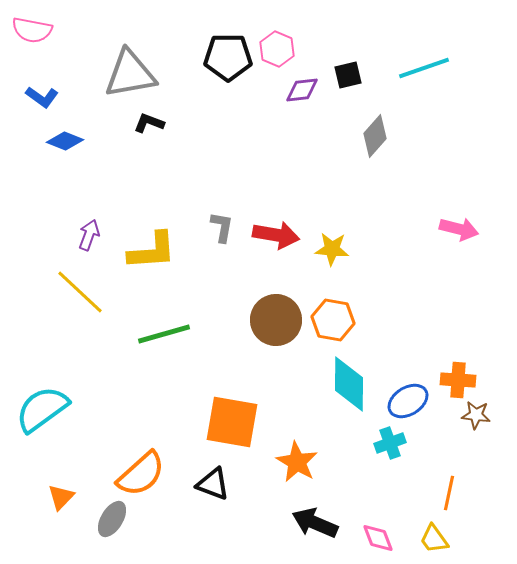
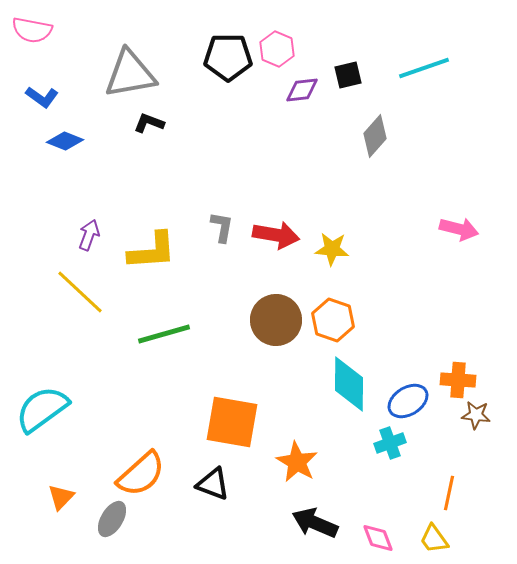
orange hexagon: rotated 9 degrees clockwise
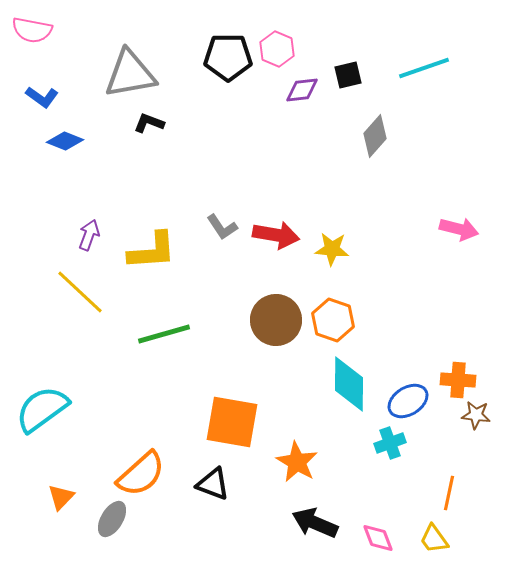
gray L-shape: rotated 136 degrees clockwise
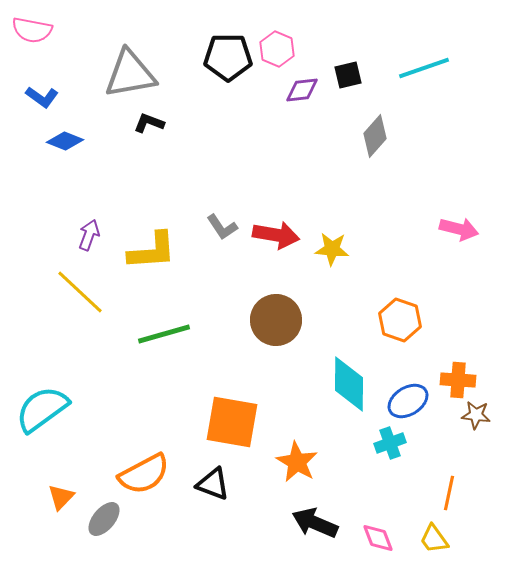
orange hexagon: moved 67 px right
orange semicircle: moved 3 px right; rotated 14 degrees clockwise
gray ellipse: moved 8 px left; rotated 9 degrees clockwise
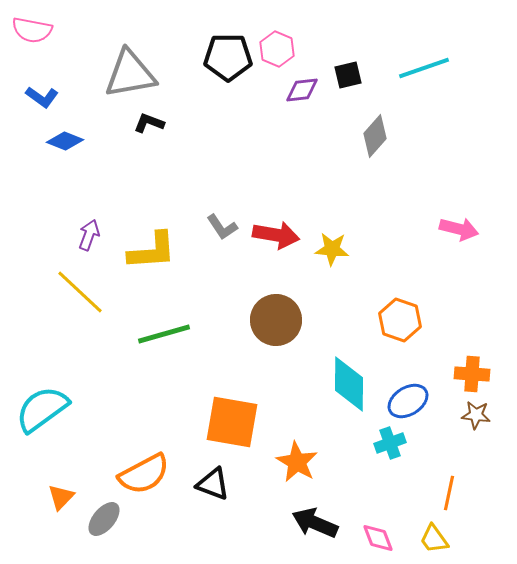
orange cross: moved 14 px right, 6 px up
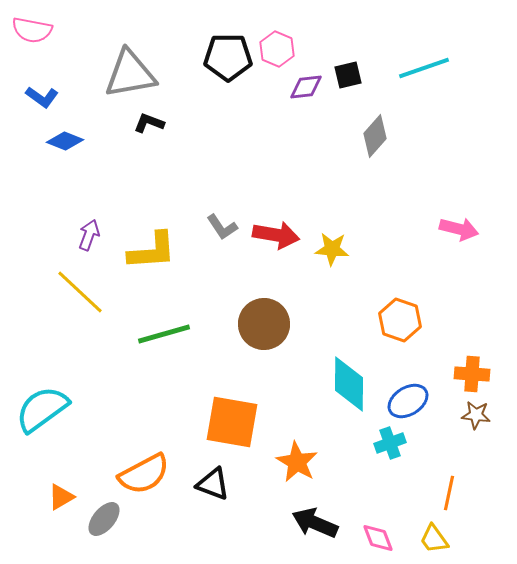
purple diamond: moved 4 px right, 3 px up
brown circle: moved 12 px left, 4 px down
orange triangle: rotated 16 degrees clockwise
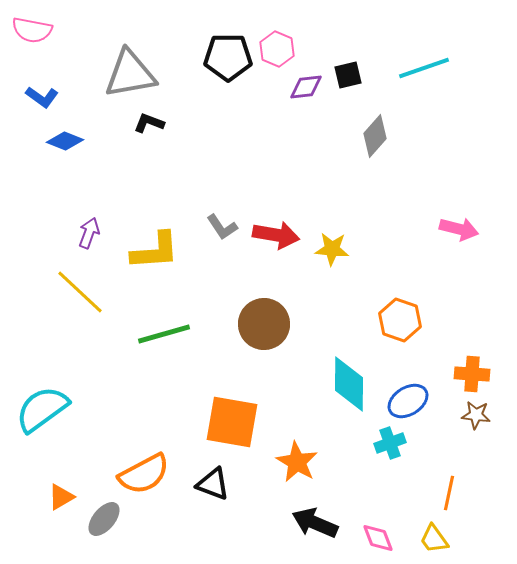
purple arrow: moved 2 px up
yellow L-shape: moved 3 px right
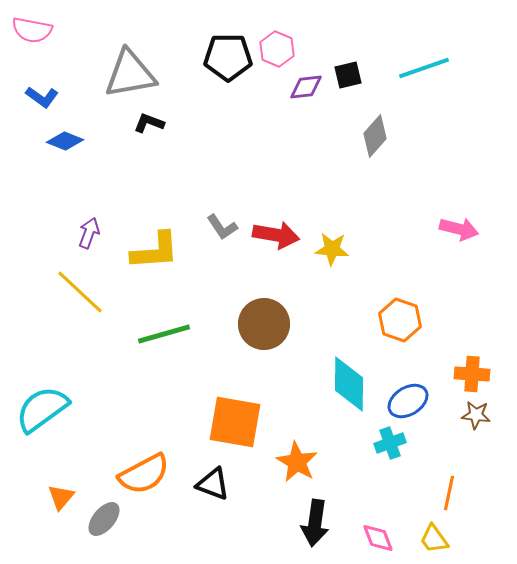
orange square: moved 3 px right
orange triangle: rotated 20 degrees counterclockwise
black arrow: rotated 105 degrees counterclockwise
